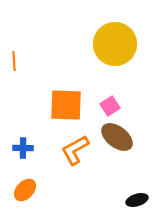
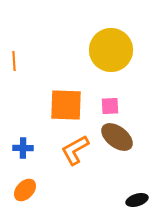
yellow circle: moved 4 px left, 6 px down
pink square: rotated 30 degrees clockwise
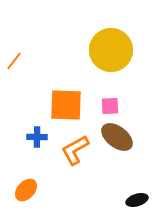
orange line: rotated 42 degrees clockwise
blue cross: moved 14 px right, 11 px up
orange ellipse: moved 1 px right
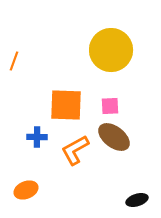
orange line: rotated 18 degrees counterclockwise
brown ellipse: moved 3 px left
orange ellipse: rotated 25 degrees clockwise
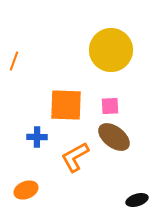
orange L-shape: moved 7 px down
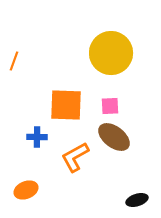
yellow circle: moved 3 px down
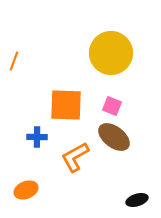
pink square: moved 2 px right; rotated 24 degrees clockwise
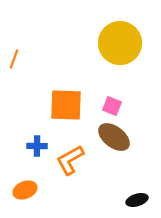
yellow circle: moved 9 px right, 10 px up
orange line: moved 2 px up
blue cross: moved 9 px down
orange L-shape: moved 5 px left, 3 px down
orange ellipse: moved 1 px left
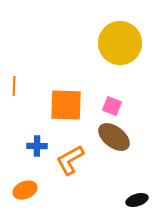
orange line: moved 27 px down; rotated 18 degrees counterclockwise
